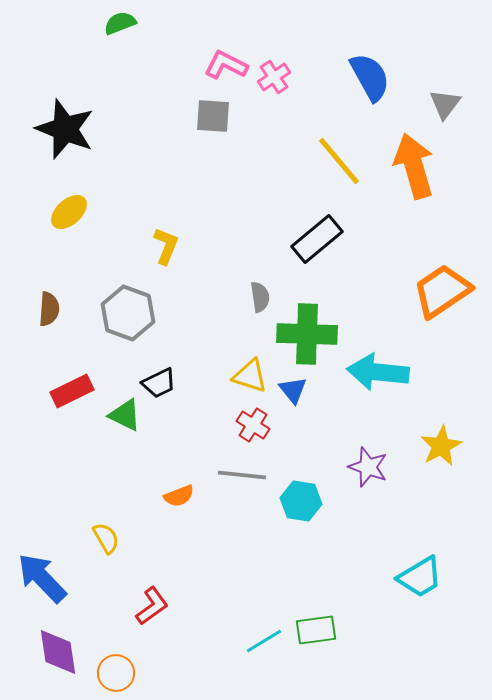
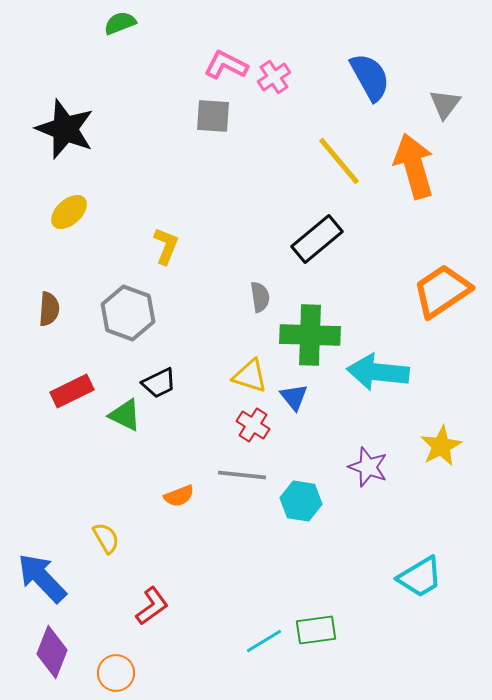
green cross: moved 3 px right, 1 px down
blue triangle: moved 1 px right, 7 px down
purple diamond: moved 6 px left; rotated 30 degrees clockwise
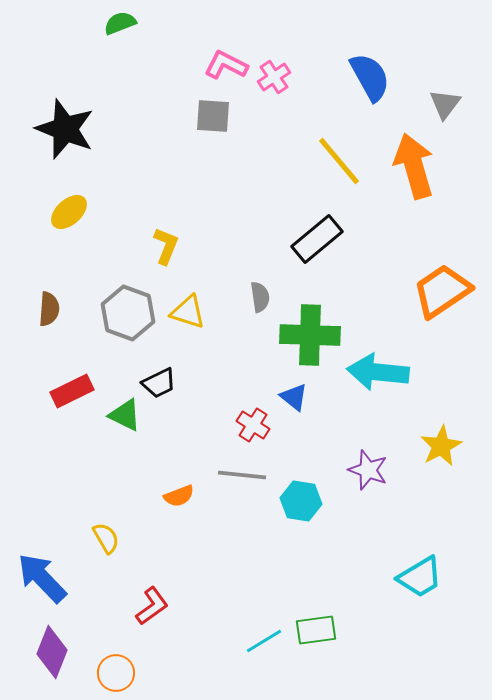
yellow triangle: moved 62 px left, 64 px up
blue triangle: rotated 12 degrees counterclockwise
purple star: moved 3 px down
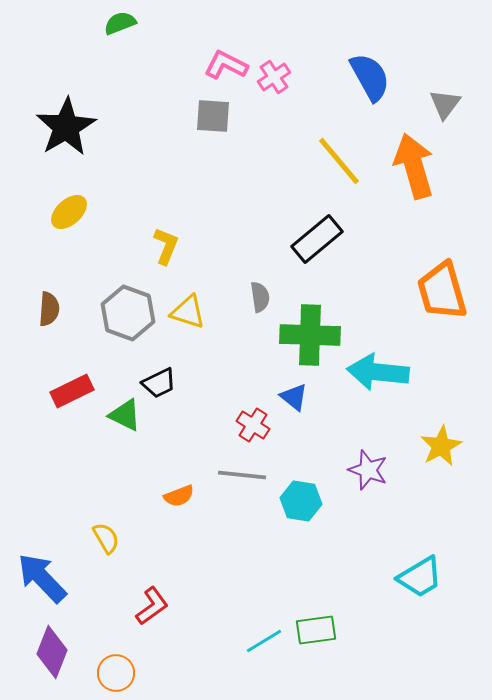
black star: moved 1 px right, 2 px up; rotated 20 degrees clockwise
orange trapezoid: rotated 72 degrees counterclockwise
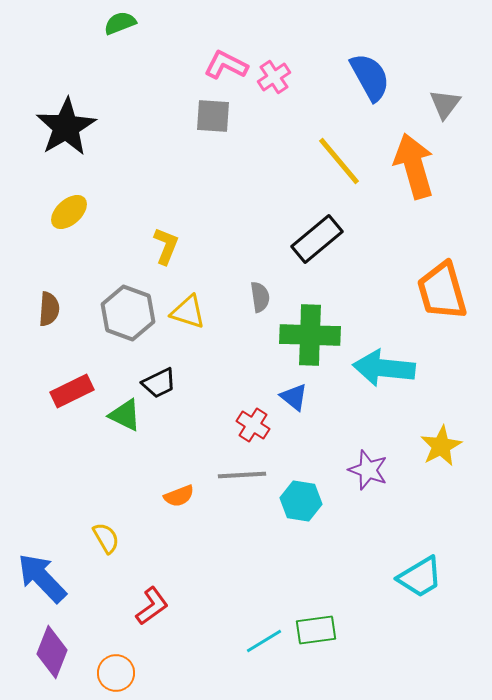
cyan arrow: moved 6 px right, 4 px up
gray line: rotated 9 degrees counterclockwise
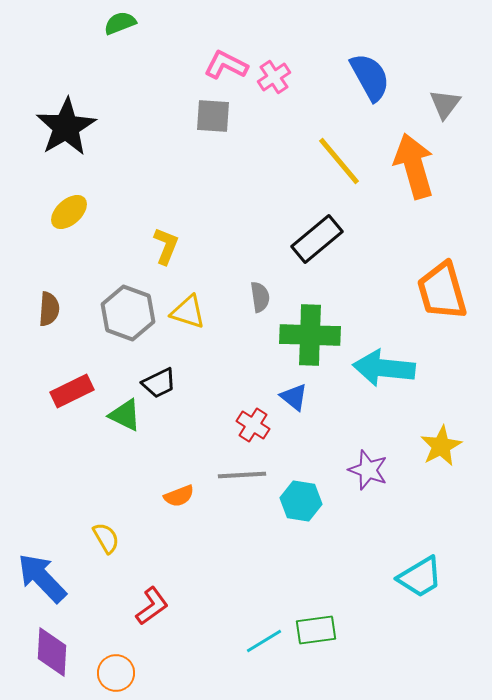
purple diamond: rotated 18 degrees counterclockwise
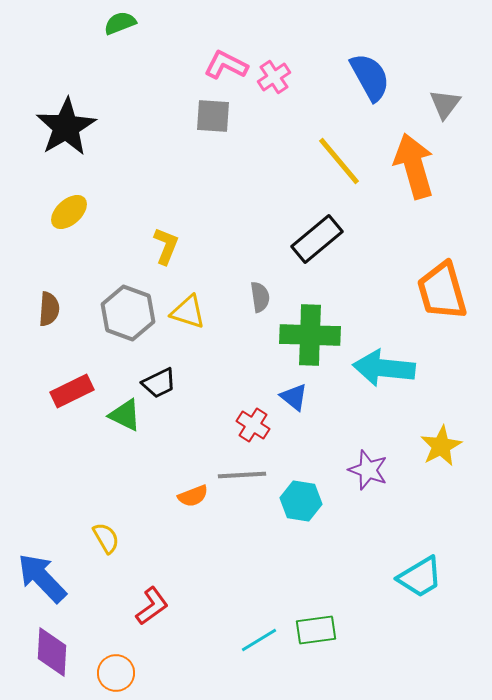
orange semicircle: moved 14 px right
cyan line: moved 5 px left, 1 px up
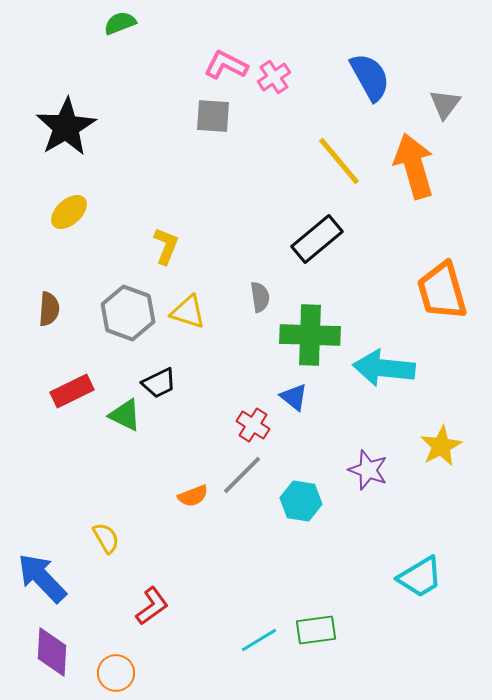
gray line: rotated 42 degrees counterclockwise
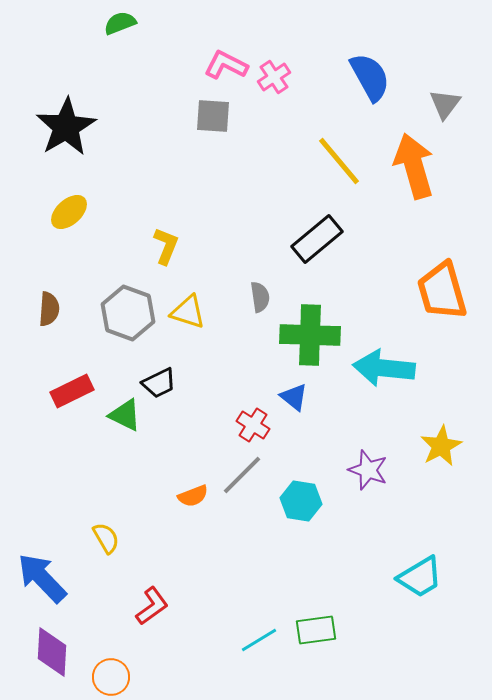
orange circle: moved 5 px left, 4 px down
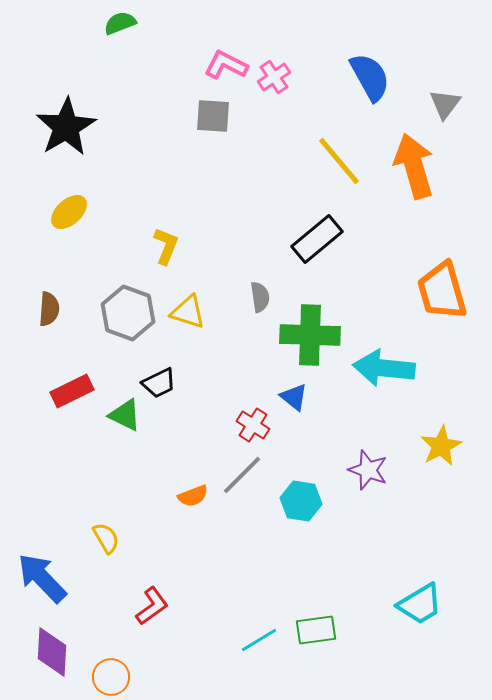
cyan trapezoid: moved 27 px down
